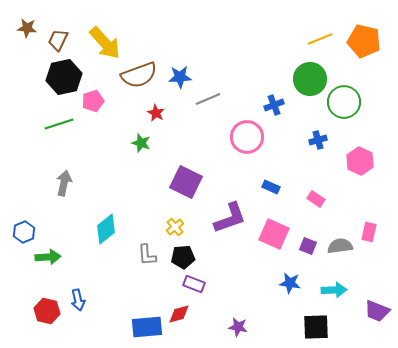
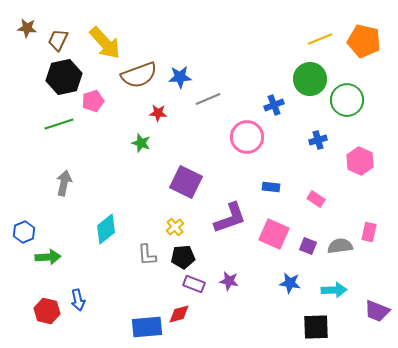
green circle at (344, 102): moved 3 px right, 2 px up
red star at (156, 113): moved 2 px right; rotated 24 degrees counterclockwise
blue rectangle at (271, 187): rotated 18 degrees counterclockwise
purple star at (238, 327): moved 9 px left, 46 px up
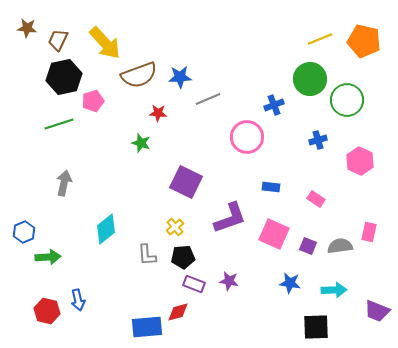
red diamond at (179, 314): moved 1 px left, 2 px up
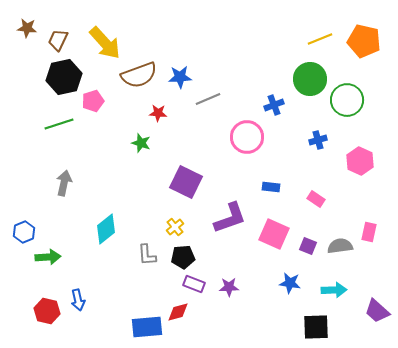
purple star at (229, 281): moved 6 px down; rotated 12 degrees counterclockwise
purple trapezoid at (377, 311): rotated 20 degrees clockwise
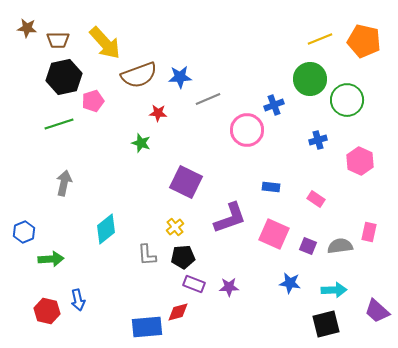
brown trapezoid at (58, 40): rotated 115 degrees counterclockwise
pink circle at (247, 137): moved 7 px up
green arrow at (48, 257): moved 3 px right, 2 px down
black square at (316, 327): moved 10 px right, 3 px up; rotated 12 degrees counterclockwise
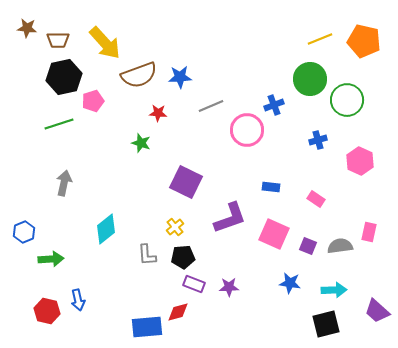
gray line at (208, 99): moved 3 px right, 7 px down
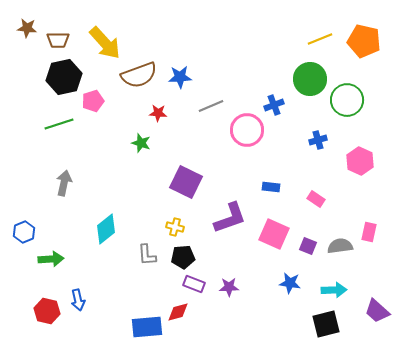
yellow cross at (175, 227): rotated 36 degrees counterclockwise
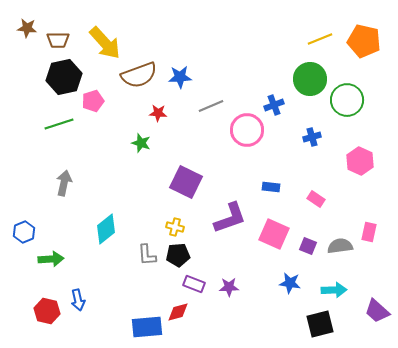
blue cross at (318, 140): moved 6 px left, 3 px up
black pentagon at (183, 257): moved 5 px left, 2 px up
black square at (326, 324): moved 6 px left
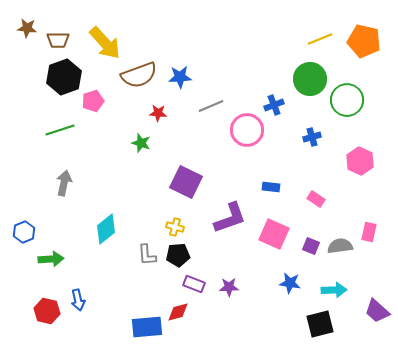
black hexagon at (64, 77): rotated 8 degrees counterclockwise
green line at (59, 124): moved 1 px right, 6 px down
purple square at (308, 246): moved 3 px right
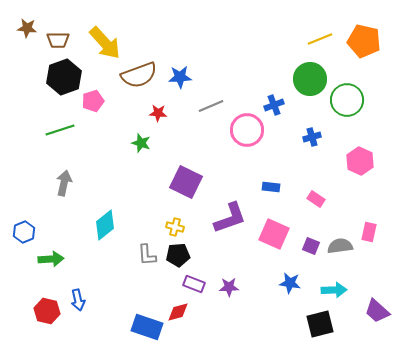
cyan diamond at (106, 229): moved 1 px left, 4 px up
blue rectangle at (147, 327): rotated 24 degrees clockwise
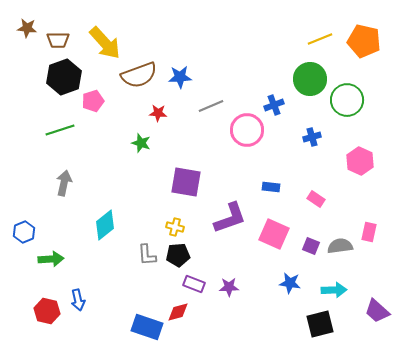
purple square at (186, 182): rotated 16 degrees counterclockwise
